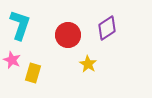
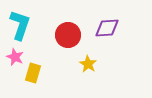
purple diamond: rotated 30 degrees clockwise
pink star: moved 3 px right, 3 px up
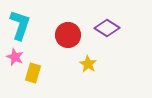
purple diamond: rotated 35 degrees clockwise
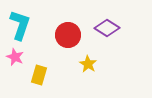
yellow rectangle: moved 6 px right, 2 px down
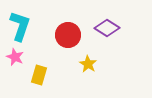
cyan L-shape: moved 1 px down
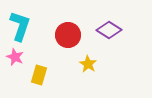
purple diamond: moved 2 px right, 2 px down
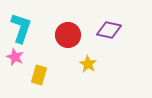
cyan L-shape: moved 1 px right, 2 px down
purple diamond: rotated 20 degrees counterclockwise
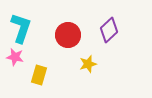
purple diamond: rotated 55 degrees counterclockwise
pink star: rotated 12 degrees counterclockwise
yellow star: rotated 24 degrees clockwise
